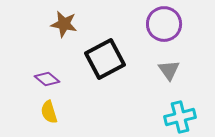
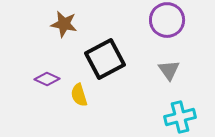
purple circle: moved 3 px right, 4 px up
purple diamond: rotated 15 degrees counterclockwise
yellow semicircle: moved 30 px right, 17 px up
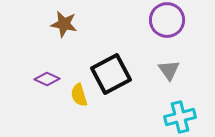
black square: moved 6 px right, 15 px down
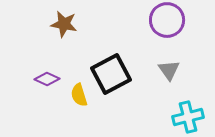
cyan cross: moved 8 px right
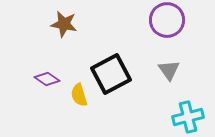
purple diamond: rotated 10 degrees clockwise
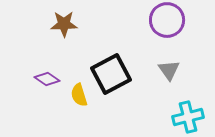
brown star: rotated 12 degrees counterclockwise
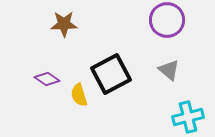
gray triangle: rotated 15 degrees counterclockwise
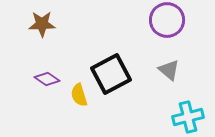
brown star: moved 22 px left
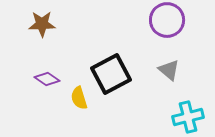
yellow semicircle: moved 3 px down
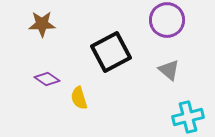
black square: moved 22 px up
